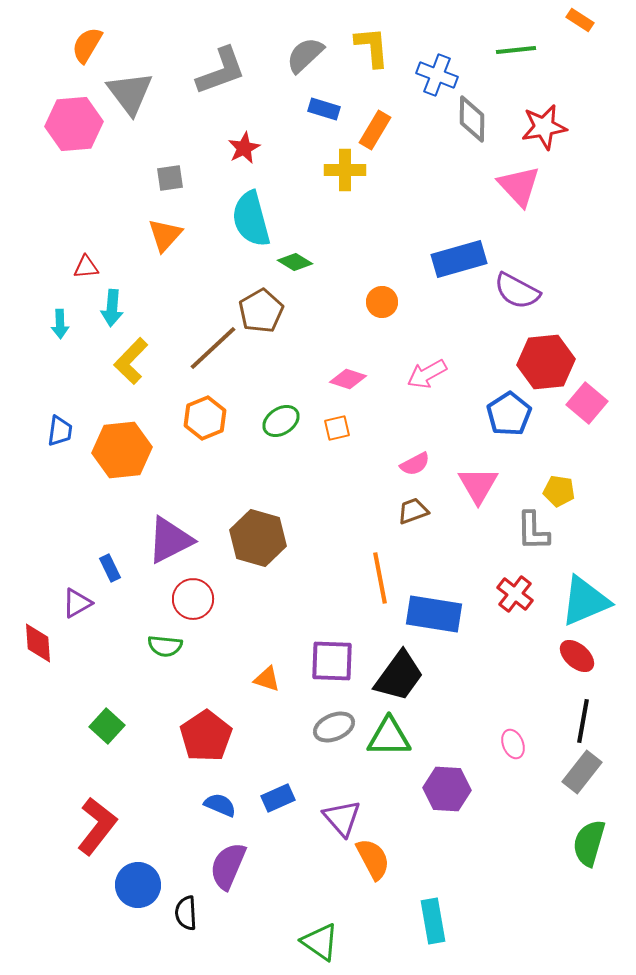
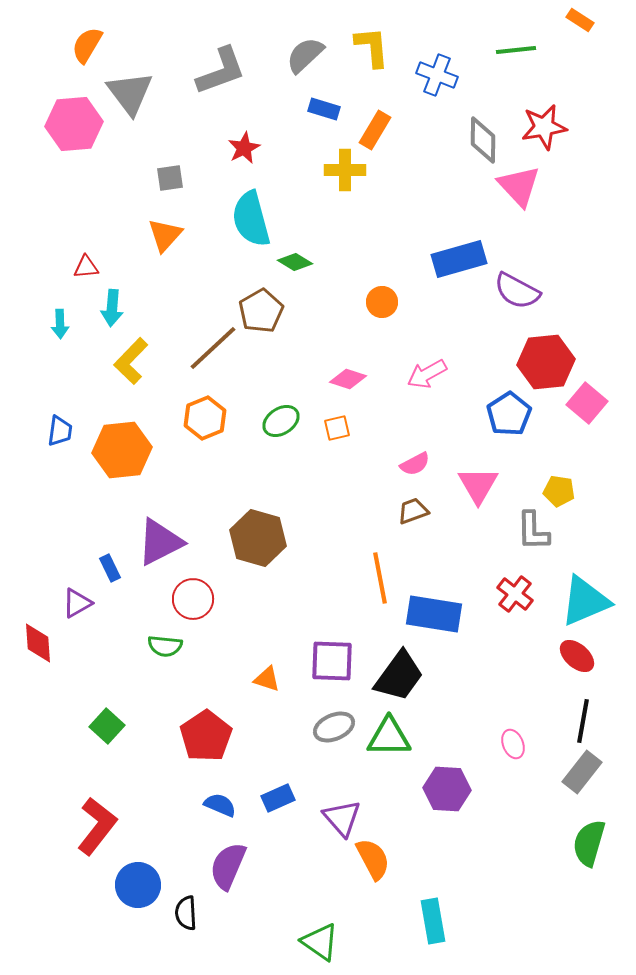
gray diamond at (472, 119): moved 11 px right, 21 px down
purple triangle at (170, 540): moved 10 px left, 2 px down
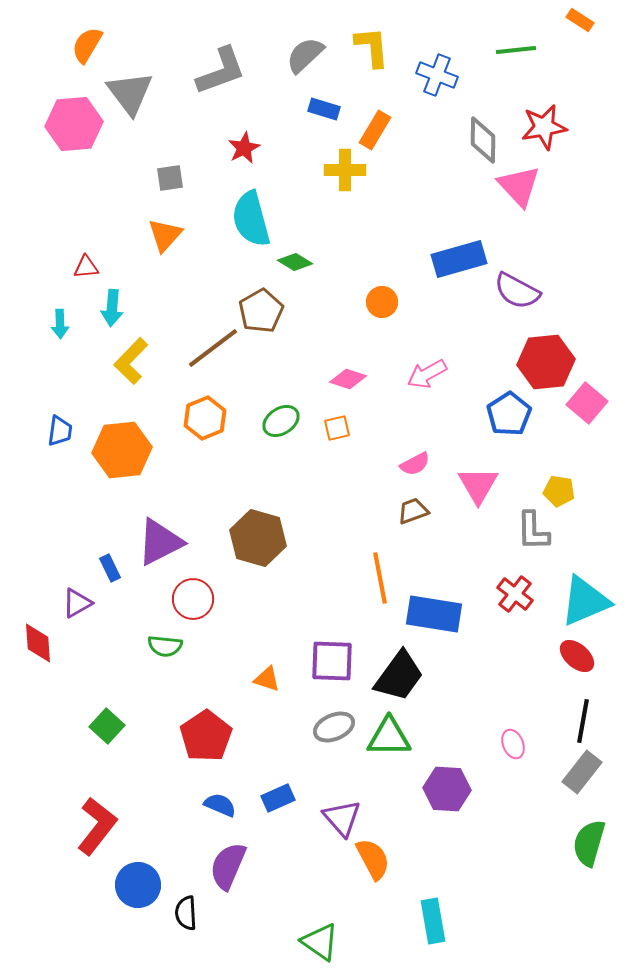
brown line at (213, 348): rotated 6 degrees clockwise
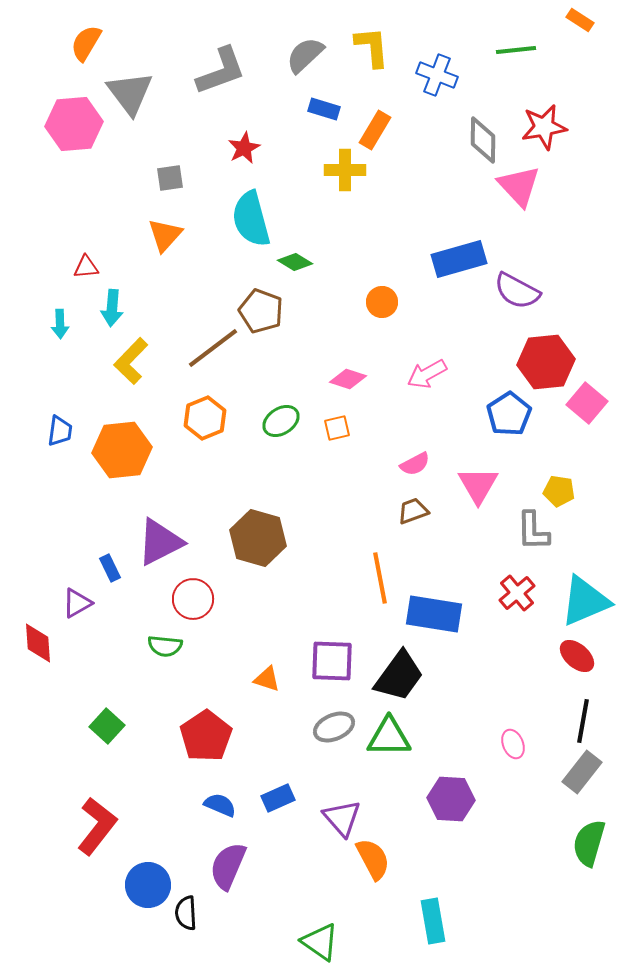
orange semicircle at (87, 45): moved 1 px left, 2 px up
brown pentagon at (261, 311): rotated 21 degrees counterclockwise
red cross at (515, 594): moved 2 px right, 1 px up; rotated 12 degrees clockwise
purple hexagon at (447, 789): moved 4 px right, 10 px down
blue circle at (138, 885): moved 10 px right
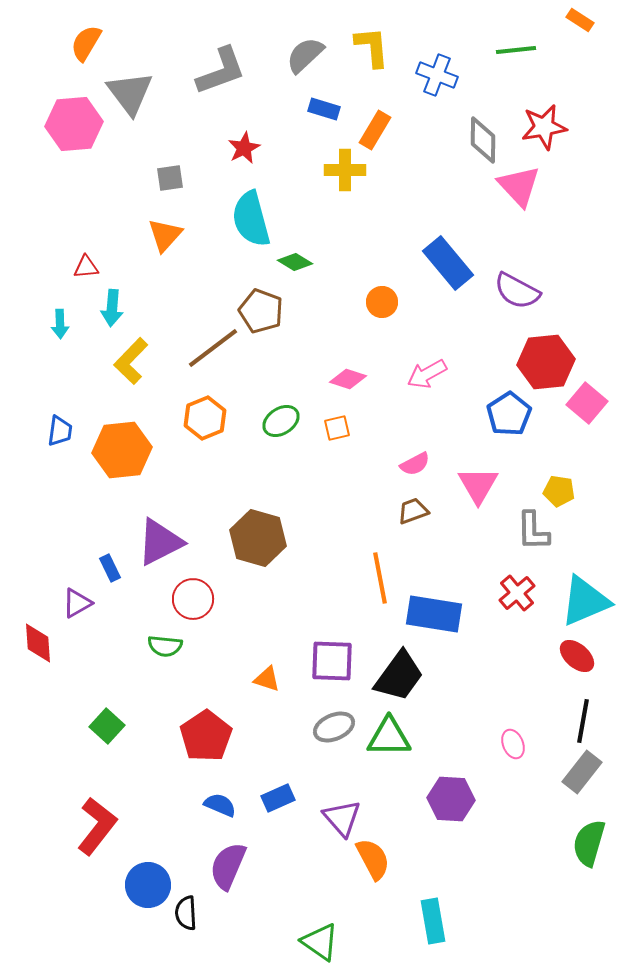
blue rectangle at (459, 259): moved 11 px left, 4 px down; rotated 66 degrees clockwise
